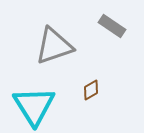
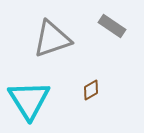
gray triangle: moved 2 px left, 7 px up
cyan triangle: moved 5 px left, 6 px up
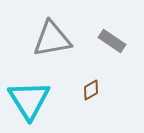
gray rectangle: moved 15 px down
gray triangle: rotated 9 degrees clockwise
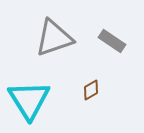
gray triangle: moved 2 px right, 1 px up; rotated 9 degrees counterclockwise
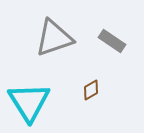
cyan triangle: moved 2 px down
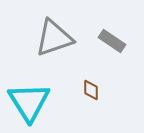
brown diamond: rotated 60 degrees counterclockwise
